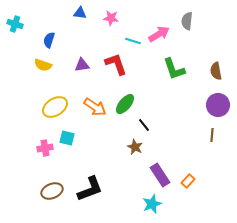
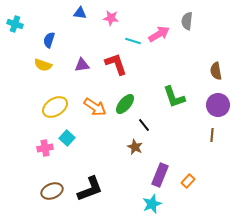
green L-shape: moved 28 px down
cyan square: rotated 28 degrees clockwise
purple rectangle: rotated 55 degrees clockwise
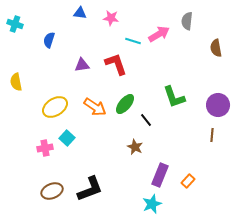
yellow semicircle: moved 27 px left, 17 px down; rotated 60 degrees clockwise
brown semicircle: moved 23 px up
black line: moved 2 px right, 5 px up
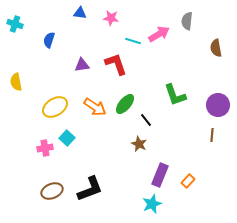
green L-shape: moved 1 px right, 2 px up
brown star: moved 4 px right, 3 px up
